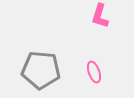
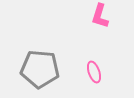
gray pentagon: moved 1 px left, 1 px up
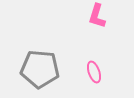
pink L-shape: moved 3 px left
